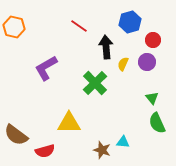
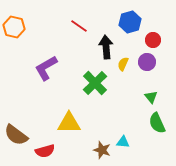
green triangle: moved 1 px left, 1 px up
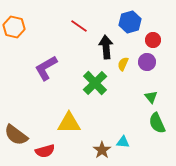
brown star: rotated 18 degrees clockwise
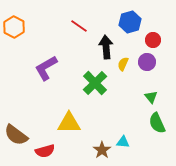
orange hexagon: rotated 15 degrees clockwise
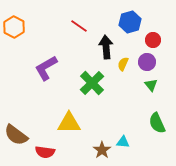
green cross: moved 3 px left
green triangle: moved 12 px up
red semicircle: moved 1 px down; rotated 24 degrees clockwise
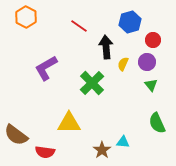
orange hexagon: moved 12 px right, 10 px up
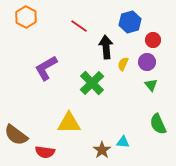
green semicircle: moved 1 px right, 1 px down
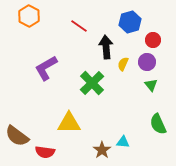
orange hexagon: moved 3 px right, 1 px up
brown semicircle: moved 1 px right, 1 px down
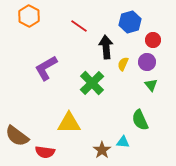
green semicircle: moved 18 px left, 4 px up
